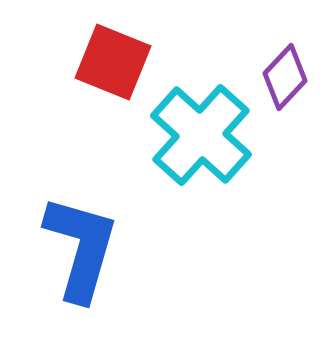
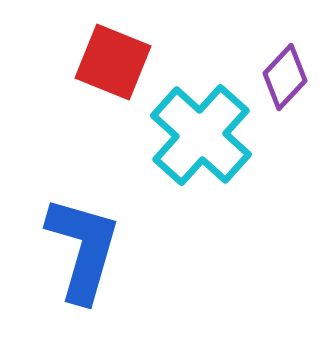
blue L-shape: moved 2 px right, 1 px down
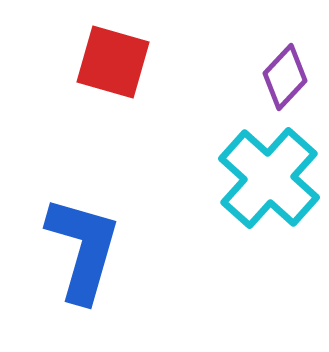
red square: rotated 6 degrees counterclockwise
cyan cross: moved 68 px right, 43 px down
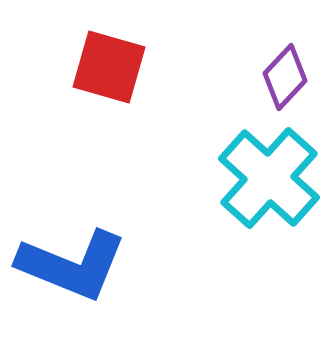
red square: moved 4 px left, 5 px down
blue L-shape: moved 11 px left, 16 px down; rotated 96 degrees clockwise
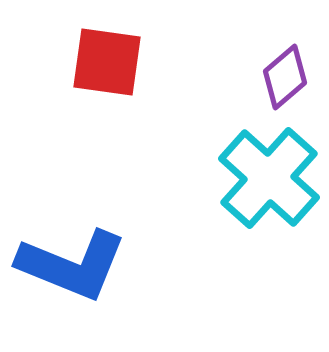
red square: moved 2 px left, 5 px up; rotated 8 degrees counterclockwise
purple diamond: rotated 6 degrees clockwise
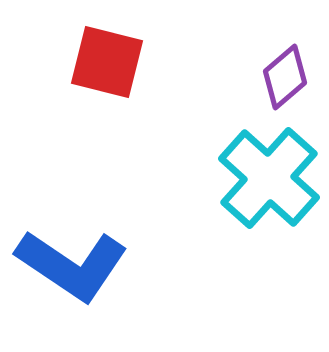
red square: rotated 6 degrees clockwise
blue L-shape: rotated 12 degrees clockwise
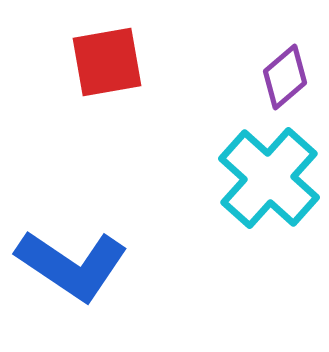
red square: rotated 24 degrees counterclockwise
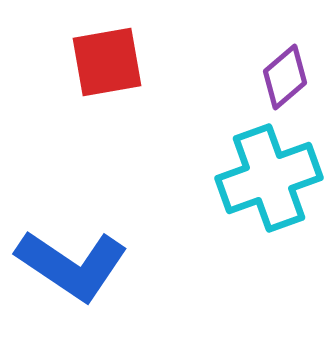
cyan cross: rotated 28 degrees clockwise
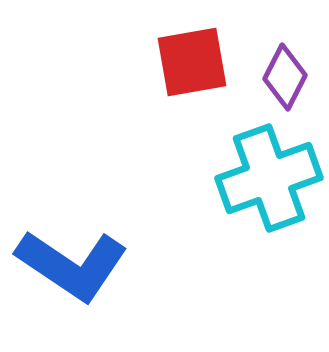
red square: moved 85 px right
purple diamond: rotated 22 degrees counterclockwise
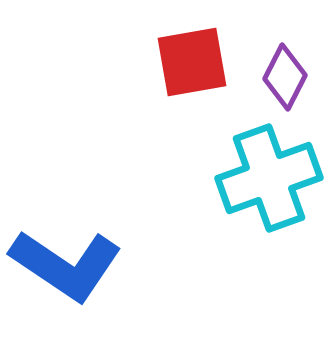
blue L-shape: moved 6 px left
